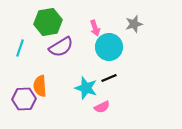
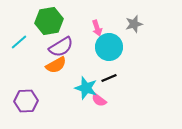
green hexagon: moved 1 px right, 1 px up
pink arrow: moved 2 px right
cyan line: moved 1 px left, 6 px up; rotated 30 degrees clockwise
orange semicircle: moved 16 px right, 21 px up; rotated 115 degrees counterclockwise
purple hexagon: moved 2 px right, 2 px down
pink semicircle: moved 3 px left, 7 px up; rotated 63 degrees clockwise
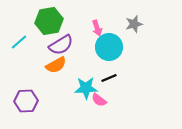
purple semicircle: moved 2 px up
cyan star: rotated 20 degrees counterclockwise
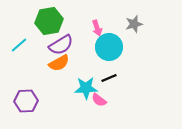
cyan line: moved 3 px down
orange semicircle: moved 3 px right, 2 px up
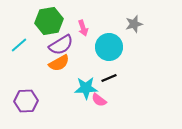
pink arrow: moved 14 px left
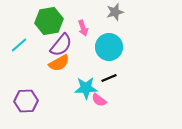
gray star: moved 19 px left, 12 px up
purple semicircle: rotated 20 degrees counterclockwise
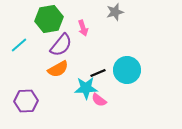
green hexagon: moved 2 px up
cyan circle: moved 18 px right, 23 px down
orange semicircle: moved 1 px left, 6 px down
black line: moved 11 px left, 5 px up
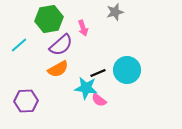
purple semicircle: rotated 10 degrees clockwise
cyan star: rotated 10 degrees clockwise
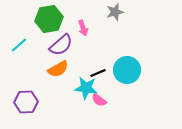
purple hexagon: moved 1 px down
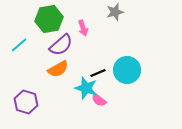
cyan star: rotated 10 degrees clockwise
purple hexagon: rotated 20 degrees clockwise
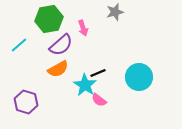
cyan circle: moved 12 px right, 7 px down
cyan star: moved 1 px left, 3 px up; rotated 15 degrees clockwise
